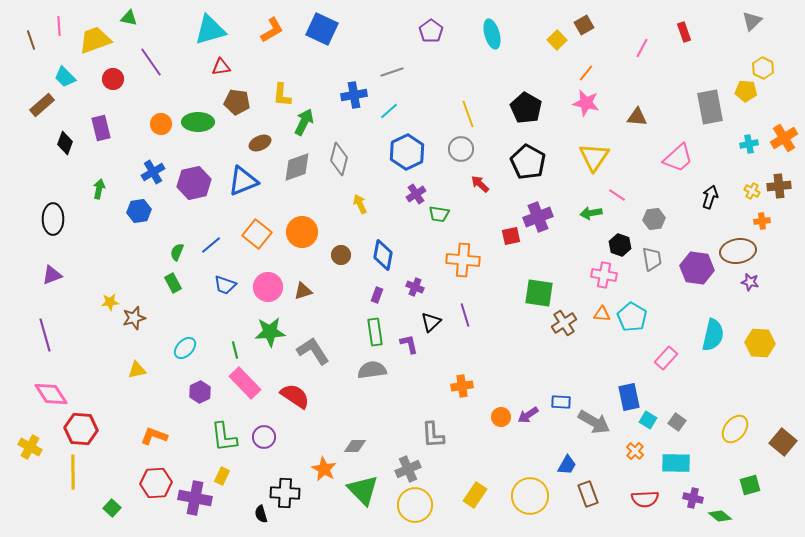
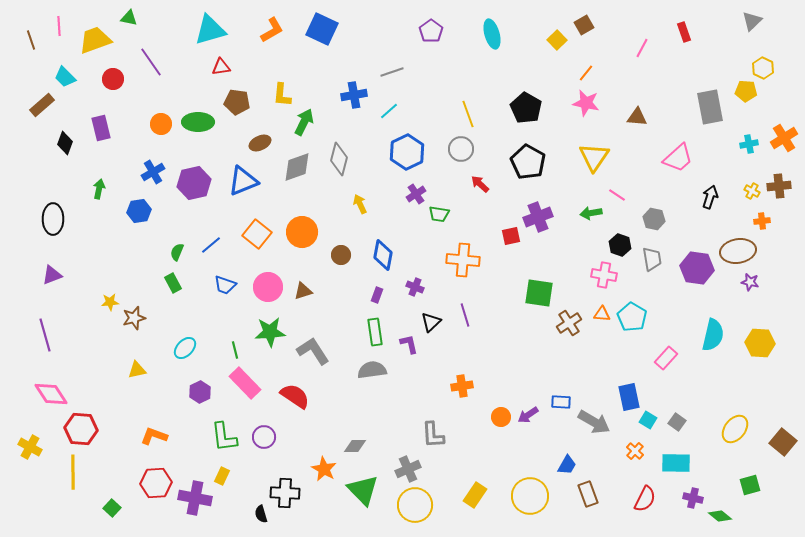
gray hexagon at (654, 219): rotated 20 degrees clockwise
brown cross at (564, 323): moved 5 px right
red semicircle at (645, 499): rotated 60 degrees counterclockwise
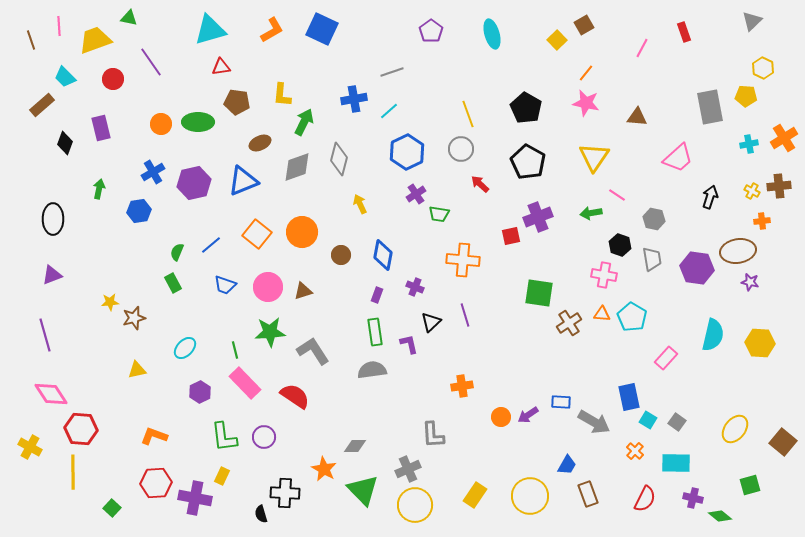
yellow pentagon at (746, 91): moved 5 px down
blue cross at (354, 95): moved 4 px down
